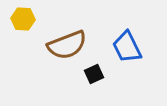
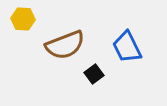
brown semicircle: moved 2 px left
black square: rotated 12 degrees counterclockwise
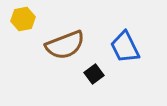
yellow hexagon: rotated 15 degrees counterclockwise
blue trapezoid: moved 2 px left
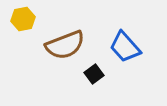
blue trapezoid: rotated 16 degrees counterclockwise
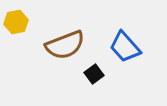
yellow hexagon: moved 7 px left, 3 px down
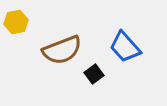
brown semicircle: moved 3 px left, 5 px down
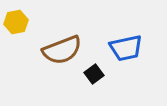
blue trapezoid: moved 1 px right, 1 px down; rotated 60 degrees counterclockwise
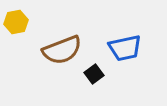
blue trapezoid: moved 1 px left
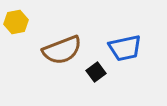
black square: moved 2 px right, 2 px up
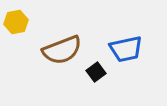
blue trapezoid: moved 1 px right, 1 px down
